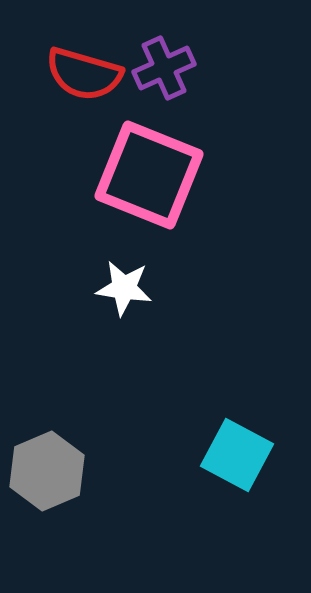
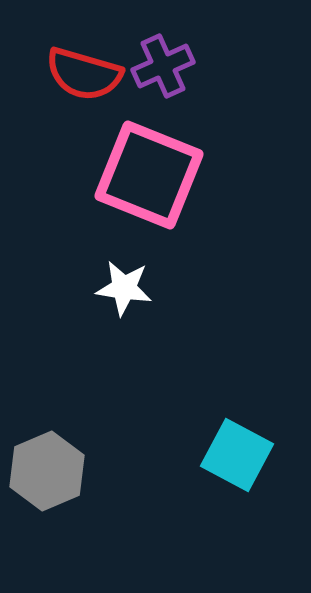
purple cross: moved 1 px left, 2 px up
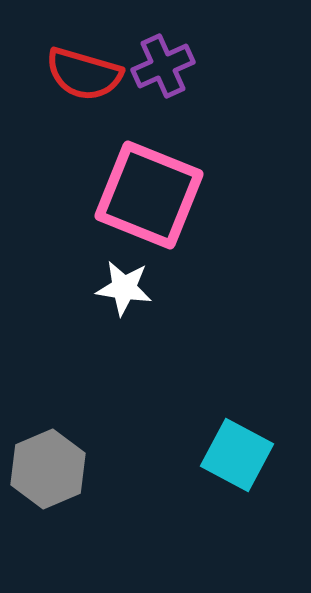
pink square: moved 20 px down
gray hexagon: moved 1 px right, 2 px up
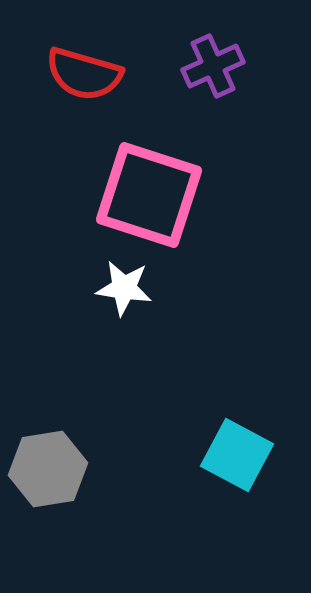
purple cross: moved 50 px right
pink square: rotated 4 degrees counterclockwise
gray hexagon: rotated 14 degrees clockwise
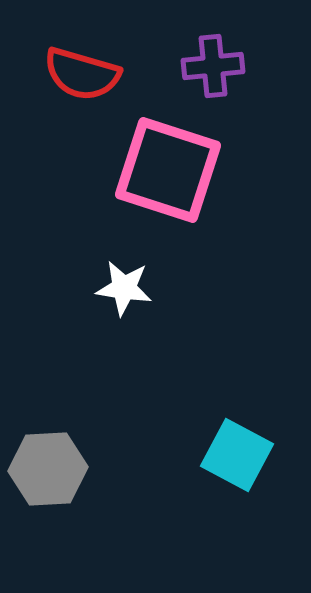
purple cross: rotated 18 degrees clockwise
red semicircle: moved 2 px left
pink square: moved 19 px right, 25 px up
gray hexagon: rotated 6 degrees clockwise
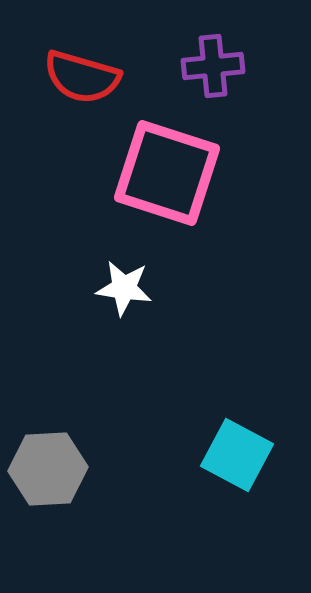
red semicircle: moved 3 px down
pink square: moved 1 px left, 3 px down
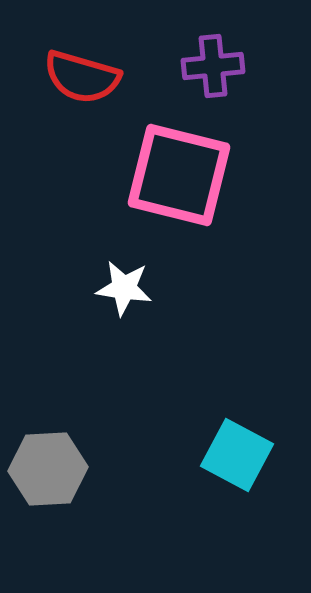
pink square: moved 12 px right, 2 px down; rotated 4 degrees counterclockwise
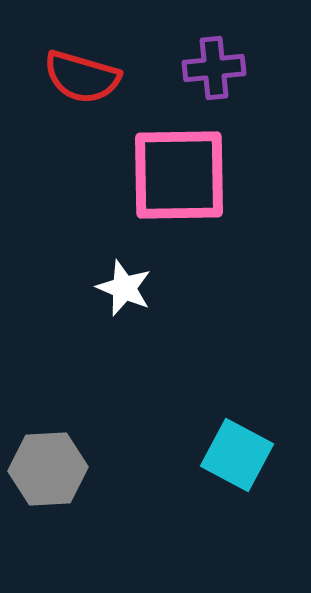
purple cross: moved 1 px right, 2 px down
pink square: rotated 15 degrees counterclockwise
white star: rotated 14 degrees clockwise
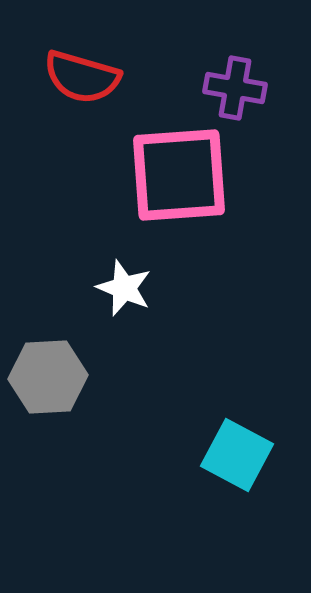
purple cross: moved 21 px right, 20 px down; rotated 16 degrees clockwise
pink square: rotated 3 degrees counterclockwise
gray hexagon: moved 92 px up
